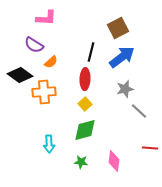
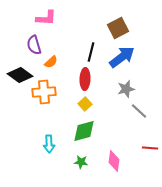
purple semicircle: rotated 42 degrees clockwise
gray star: moved 1 px right
green diamond: moved 1 px left, 1 px down
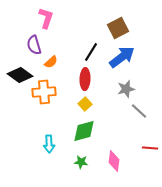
pink L-shape: rotated 75 degrees counterclockwise
black line: rotated 18 degrees clockwise
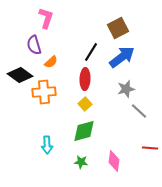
cyan arrow: moved 2 px left, 1 px down
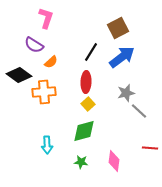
purple semicircle: rotated 42 degrees counterclockwise
black diamond: moved 1 px left
red ellipse: moved 1 px right, 3 px down
gray star: moved 4 px down
yellow square: moved 3 px right
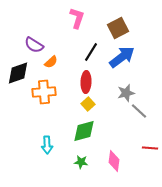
pink L-shape: moved 31 px right
black diamond: moved 1 px left, 2 px up; rotated 55 degrees counterclockwise
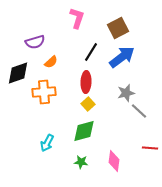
purple semicircle: moved 1 px right, 3 px up; rotated 48 degrees counterclockwise
cyan arrow: moved 2 px up; rotated 30 degrees clockwise
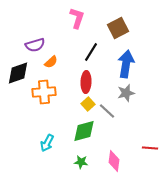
purple semicircle: moved 3 px down
blue arrow: moved 4 px right, 7 px down; rotated 44 degrees counterclockwise
gray line: moved 32 px left
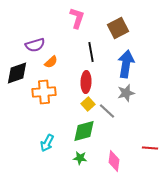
black line: rotated 42 degrees counterclockwise
black diamond: moved 1 px left
green star: moved 1 px left, 4 px up
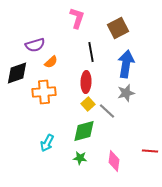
red line: moved 3 px down
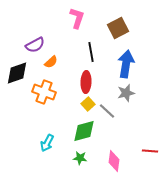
purple semicircle: rotated 12 degrees counterclockwise
orange cross: rotated 25 degrees clockwise
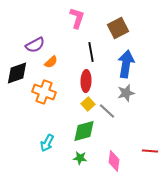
red ellipse: moved 1 px up
